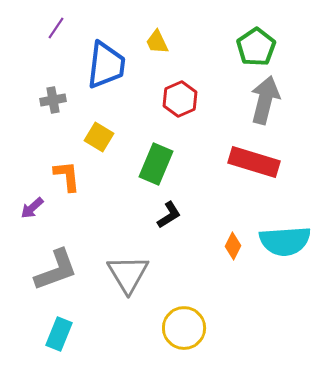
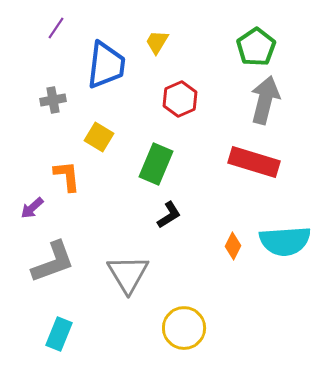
yellow trapezoid: rotated 56 degrees clockwise
gray L-shape: moved 3 px left, 8 px up
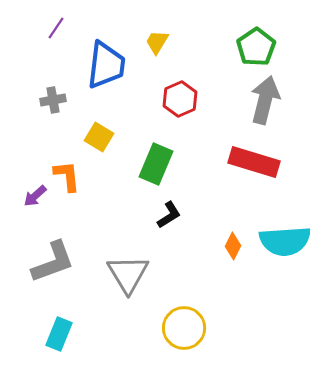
purple arrow: moved 3 px right, 12 px up
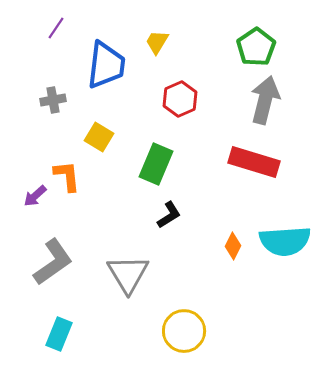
gray L-shape: rotated 15 degrees counterclockwise
yellow circle: moved 3 px down
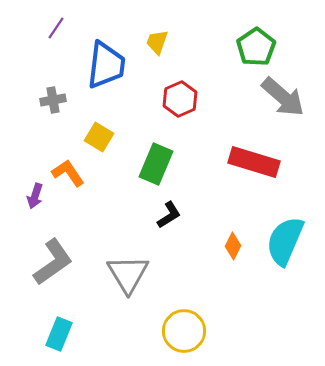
yellow trapezoid: rotated 12 degrees counterclockwise
gray arrow: moved 18 px right, 3 px up; rotated 117 degrees clockwise
orange L-shape: moved 1 px right, 3 px up; rotated 28 degrees counterclockwise
purple arrow: rotated 30 degrees counterclockwise
cyan semicircle: rotated 117 degrees clockwise
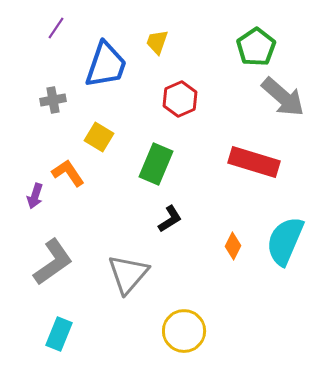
blue trapezoid: rotated 12 degrees clockwise
black L-shape: moved 1 px right, 4 px down
gray triangle: rotated 12 degrees clockwise
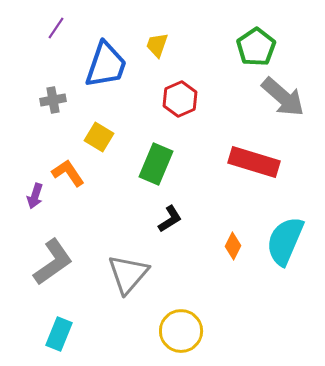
yellow trapezoid: moved 3 px down
yellow circle: moved 3 px left
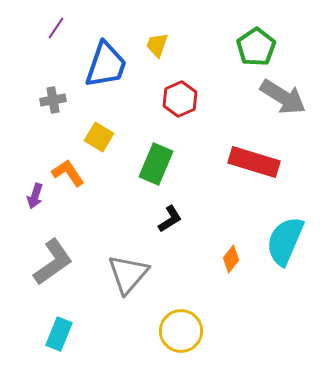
gray arrow: rotated 9 degrees counterclockwise
orange diamond: moved 2 px left, 13 px down; rotated 12 degrees clockwise
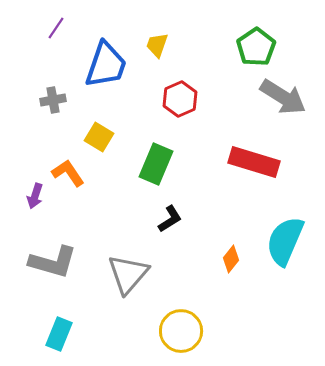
gray L-shape: rotated 51 degrees clockwise
